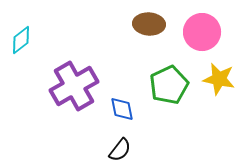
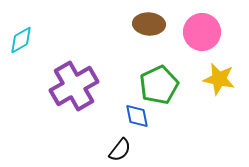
cyan diamond: rotated 8 degrees clockwise
green pentagon: moved 10 px left
blue diamond: moved 15 px right, 7 px down
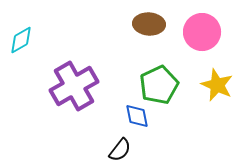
yellow star: moved 2 px left, 6 px down; rotated 12 degrees clockwise
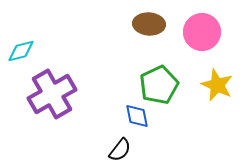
cyan diamond: moved 11 px down; rotated 16 degrees clockwise
purple cross: moved 22 px left, 8 px down
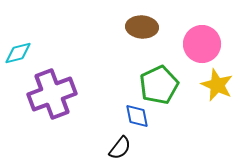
brown ellipse: moved 7 px left, 3 px down
pink circle: moved 12 px down
cyan diamond: moved 3 px left, 2 px down
purple cross: rotated 9 degrees clockwise
black semicircle: moved 2 px up
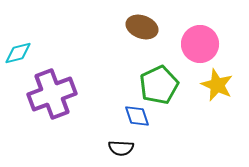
brown ellipse: rotated 16 degrees clockwise
pink circle: moved 2 px left
blue diamond: rotated 8 degrees counterclockwise
black semicircle: moved 1 px right; rotated 55 degrees clockwise
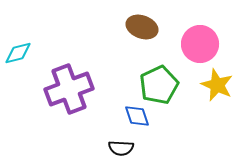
purple cross: moved 17 px right, 5 px up
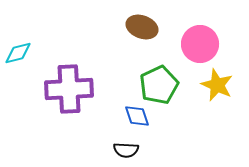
purple cross: rotated 18 degrees clockwise
black semicircle: moved 5 px right, 2 px down
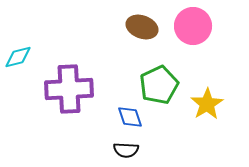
pink circle: moved 7 px left, 18 px up
cyan diamond: moved 4 px down
yellow star: moved 10 px left, 19 px down; rotated 16 degrees clockwise
blue diamond: moved 7 px left, 1 px down
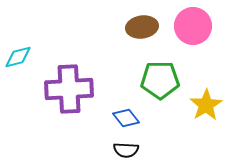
brown ellipse: rotated 28 degrees counterclockwise
green pentagon: moved 1 px right, 5 px up; rotated 24 degrees clockwise
yellow star: moved 1 px left, 1 px down
blue diamond: moved 4 px left, 1 px down; rotated 20 degrees counterclockwise
